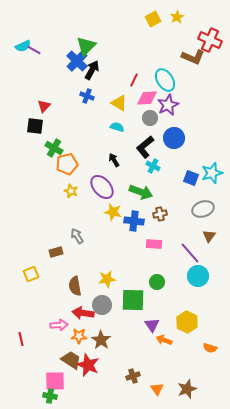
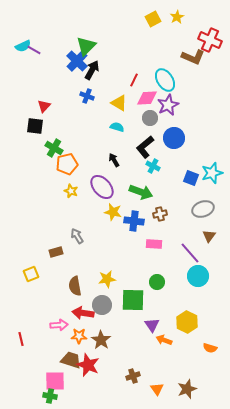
brown trapezoid at (71, 360): rotated 15 degrees counterclockwise
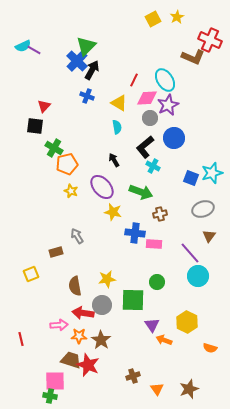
cyan semicircle at (117, 127): rotated 64 degrees clockwise
blue cross at (134, 221): moved 1 px right, 12 px down
brown star at (187, 389): moved 2 px right
